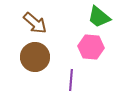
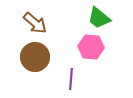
green trapezoid: moved 1 px down
purple line: moved 1 px up
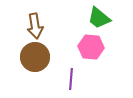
brown arrow: moved 3 px down; rotated 40 degrees clockwise
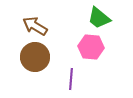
brown arrow: rotated 130 degrees clockwise
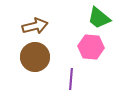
brown arrow: rotated 135 degrees clockwise
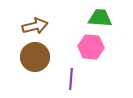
green trapezoid: moved 1 px right; rotated 145 degrees clockwise
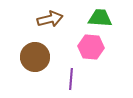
brown arrow: moved 15 px right, 7 px up
